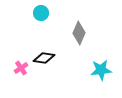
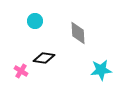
cyan circle: moved 6 px left, 8 px down
gray diamond: moved 1 px left; rotated 25 degrees counterclockwise
pink cross: moved 3 px down; rotated 24 degrees counterclockwise
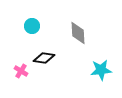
cyan circle: moved 3 px left, 5 px down
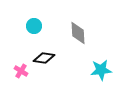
cyan circle: moved 2 px right
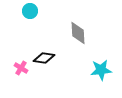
cyan circle: moved 4 px left, 15 px up
pink cross: moved 3 px up
